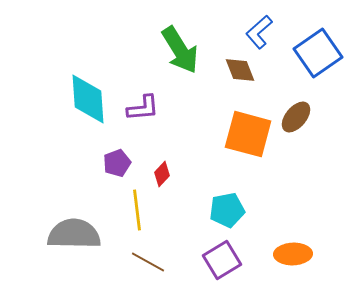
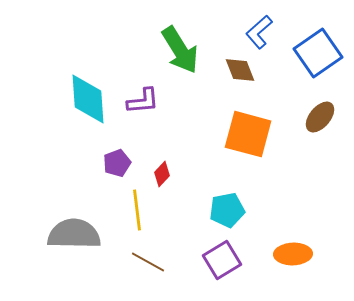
purple L-shape: moved 7 px up
brown ellipse: moved 24 px right
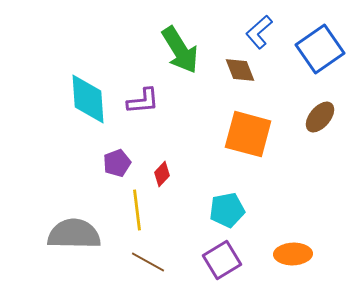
blue square: moved 2 px right, 4 px up
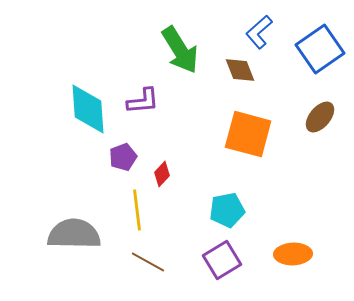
cyan diamond: moved 10 px down
purple pentagon: moved 6 px right, 6 px up
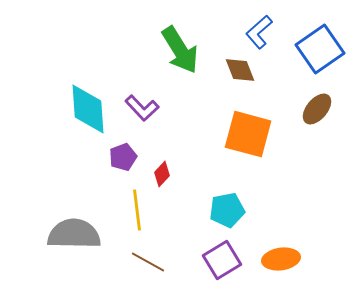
purple L-shape: moved 1 px left, 7 px down; rotated 52 degrees clockwise
brown ellipse: moved 3 px left, 8 px up
orange ellipse: moved 12 px left, 5 px down; rotated 6 degrees counterclockwise
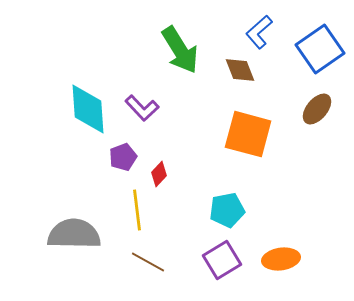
red diamond: moved 3 px left
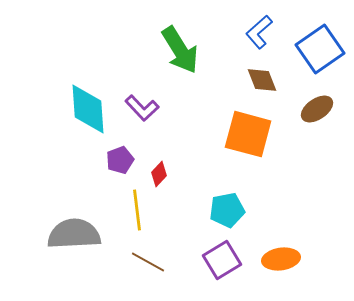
brown diamond: moved 22 px right, 10 px down
brown ellipse: rotated 16 degrees clockwise
purple pentagon: moved 3 px left, 3 px down
gray semicircle: rotated 4 degrees counterclockwise
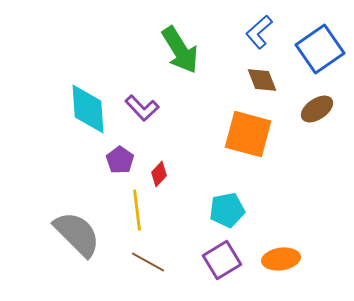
purple pentagon: rotated 16 degrees counterclockwise
gray semicircle: moved 3 px right; rotated 48 degrees clockwise
